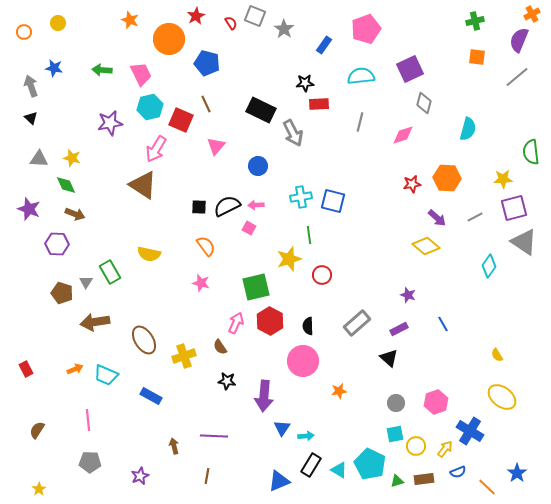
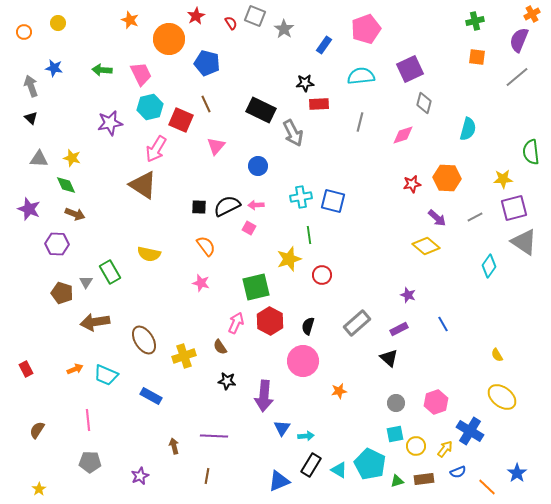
black semicircle at (308, 326): rotated 18 degrees clockwise
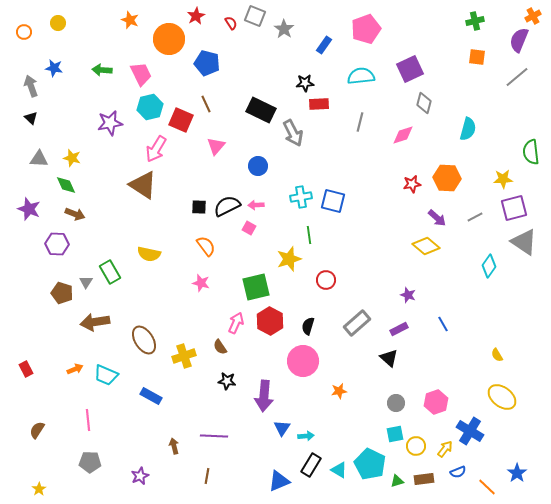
orange cross at (532, 14): moved 1 px right, 2 px down
red circle at (322, 275): moved 4 px right, 5 px down
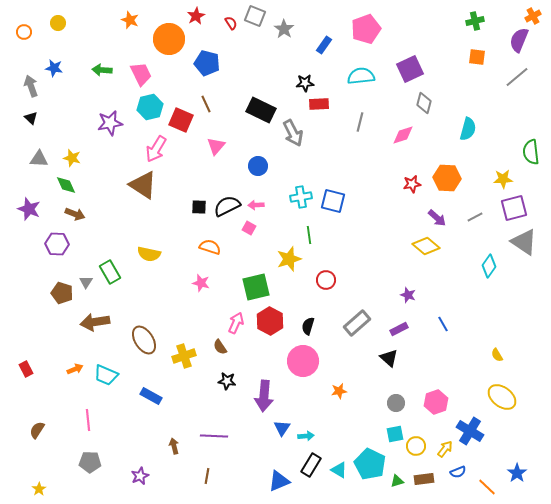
orange semicircle at (206, 246): moved 4 px right, 1 px down; rotated 35 degrees counterclockwise
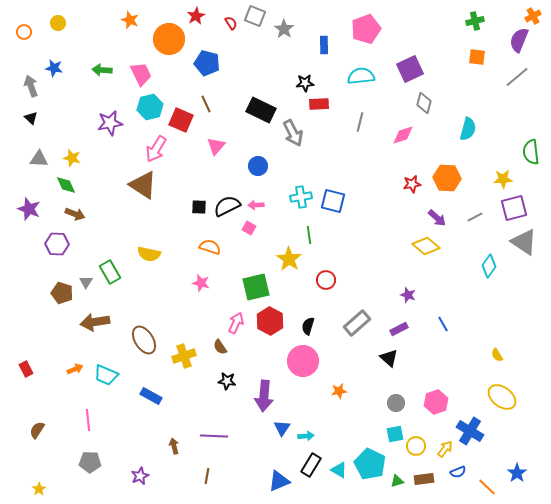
blue rectangle at (324, 45): rotated 36 degrees counterclockwise
yellow star at (289, 259): rotated 20 degrees counterclockwise
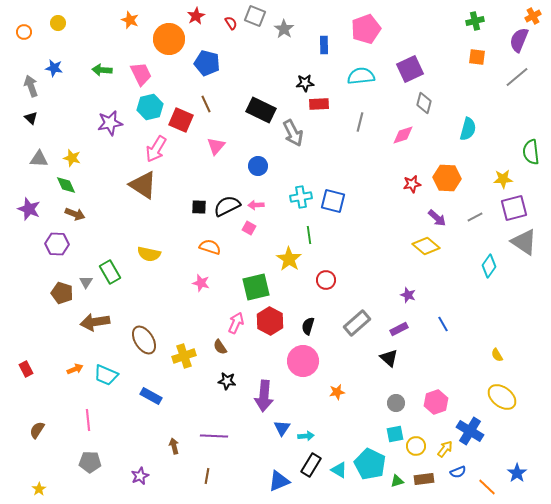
orange star at (339, 391): moved 2 px left, 1 px down
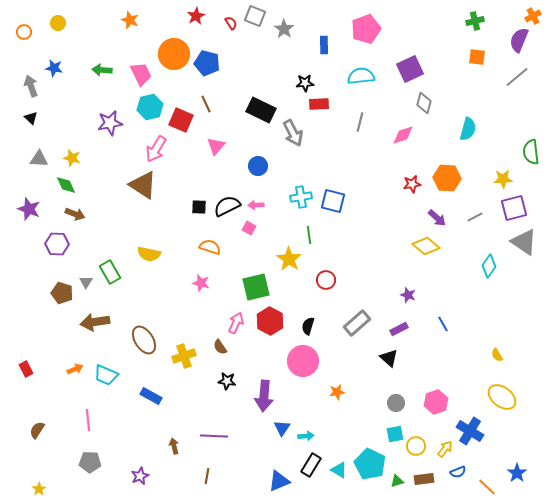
orange circle at (169, 39): moved 5 px right, 15 px down
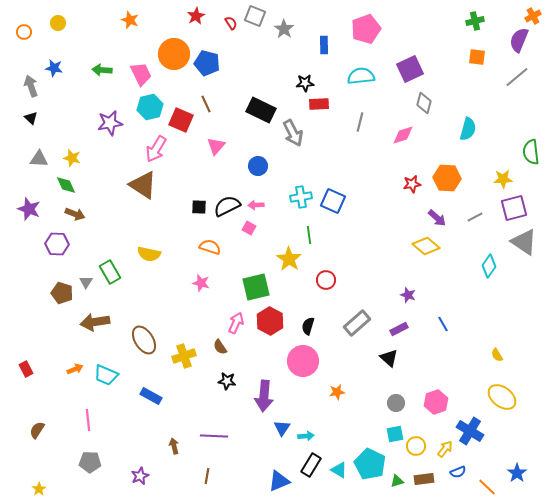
blue square at (333, 201): rotated 10 degrees clockwise
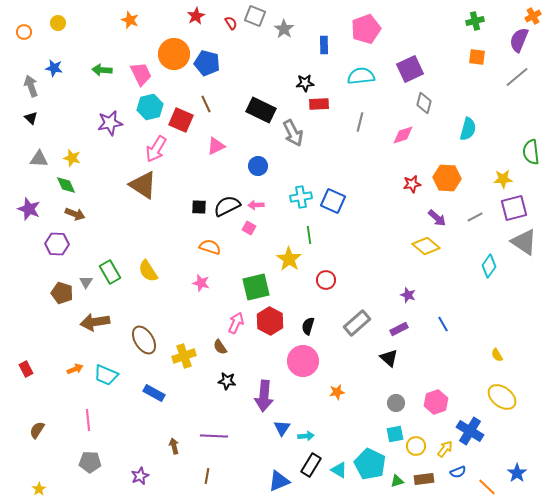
pink triangle at (216, 146): rotated 24 degrees clockwise
yellow semicircle at (149, 254): moved 1 px left, 17 px down; rotated 45 degrees clockwise
blue rectangle at (151, 396): moved 3 px right, 3 px up
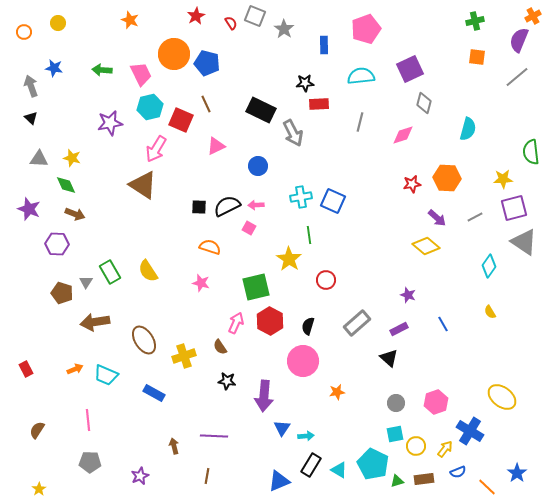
yellow semicircle at (497, 355): moved 7 px left, 43 px up
cyan pentagon at (370, 464): moved 3 px right
